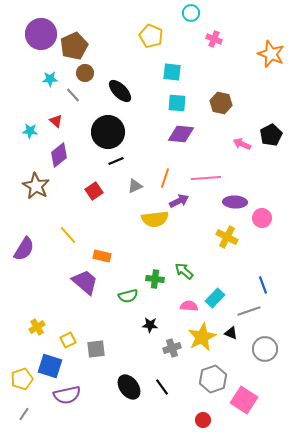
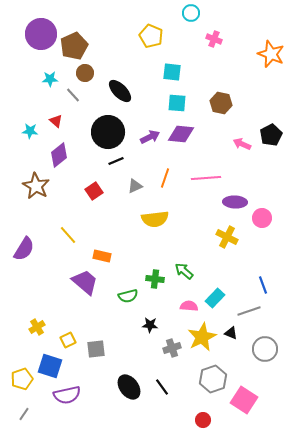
purple arrow at (179, 201): moved 29 px left, 64 px up
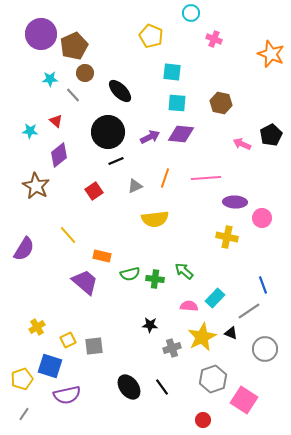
yellow cross at (227, 237): rotated 15 degrees counterclockwise
green semicircle at (128, 296): moved 2 px right, 22 px up
gray line at (249, 311): rotated 15 degrees counterclockwise
gray square at (96, 349): moved 2 px left, 3 px up
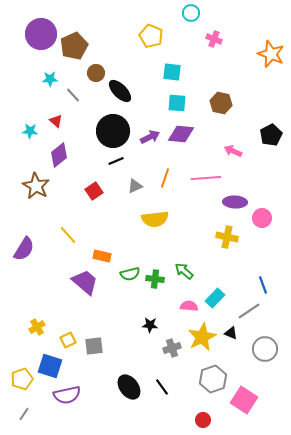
brown circle at (85, 73): moved 11 px right
black circle at (108, 132): moved 5 px right, 1 px up
pink arrow at (242, 144): moved 9 px left, 7 px down
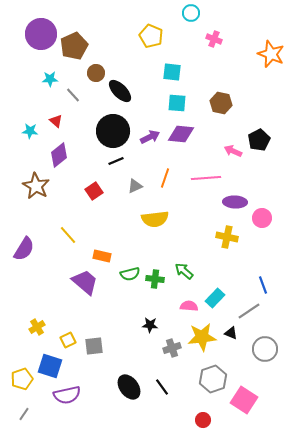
black pentagon at (271, 135): moved 12 px left, 5 px down
yellow star at (202, 337): rotated 20 degrees clockwise
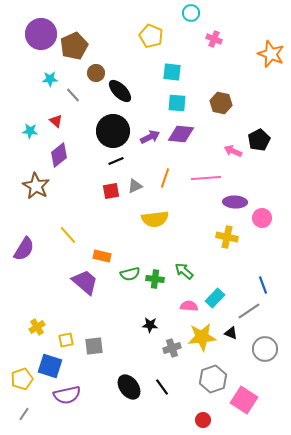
red square at (94, 191): moved 17 px right; rotated 24 degrees clockwise
yellow square at (68, 340): moved 2 px left; rotated 14 degrees clockwise
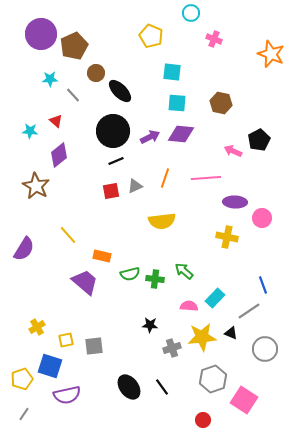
yellow semicircle at (155, 219): moved 7 px right, 2 px down
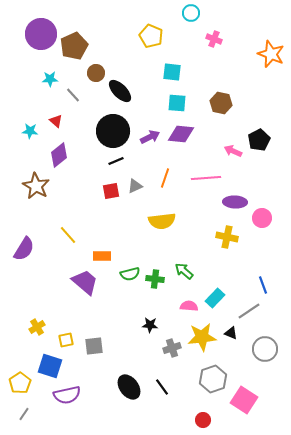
orange rectangle at (102, 256): rotated 12 degrees counterclockwise
yellow pentagon at (22, 379): moved 2 px left, 4 px down; rotated 15 degrees counterclockwise
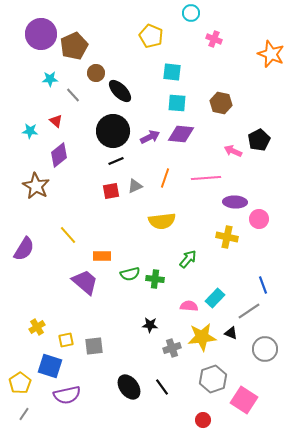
pink circle at (262, 218): moved 3 px left, 1 px down
green arrow at (184, 271): moved 4 px right, 12 px up; rotated 90 degrees clockwise
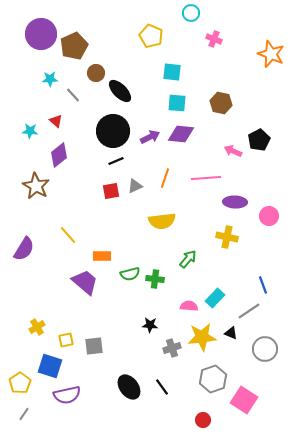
pink circle at (259, 219): moved 10 px right, 3 px up
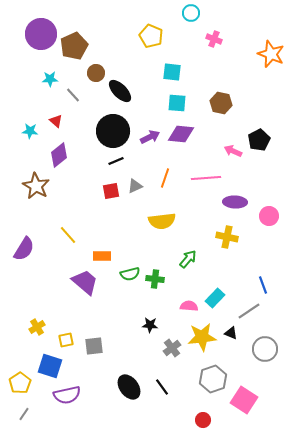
gray cross at (172, 348): rotated 18 degrees counterclockwise
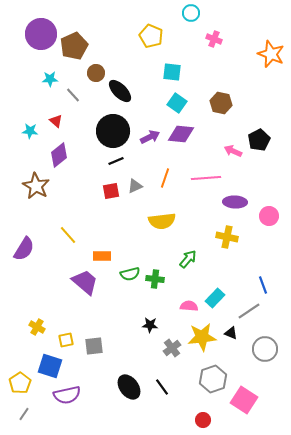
cyan square at (177, 103): rotated 30 degrees clockwise
yellow cross at (37, 327): rotated 28 degrees counterclockwise
